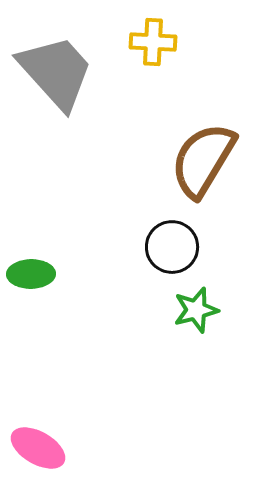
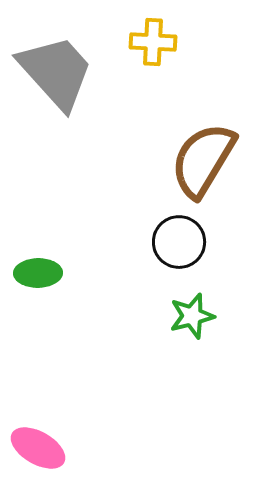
black circle: moved 7 px right, 5 px up
green ellipse: moved 7 px right, 1 px up
green star: moved 4 px left, 6 px down
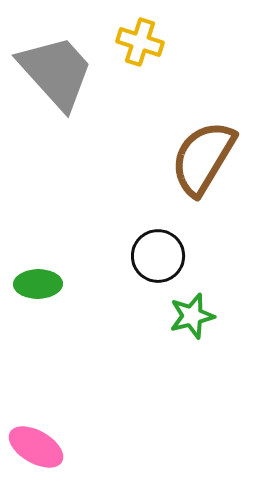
yellow cross: moved 13 px left; rotated 15 degrees clockwise
brown semicircle: moved 2 px up
black circle: moved 21 px left, 14 px down
green ellipse: moved 11 px down
pink ellipse: moved 2 px left, 1 px up
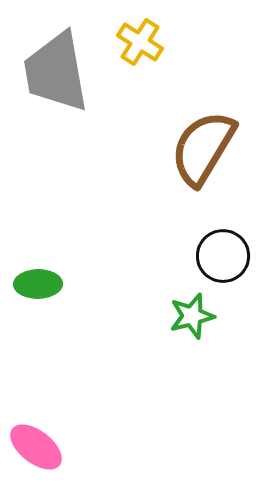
yellow cross: rotated 15 degrees clockwise
gray trapezoid: rotated 148 degrees counterclockwise
brown semicircle: moved 10 px up
black circle: moved 65 px right
pink ellipse: rotated 8 degrees clockwise
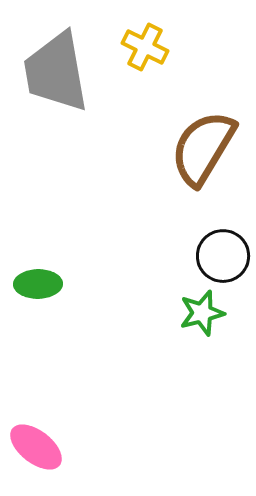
yellow cross: moved 5 px right, 5 px down; rotated 6 degrees counterclockwise
green star: moved 10 px right, 3 px up
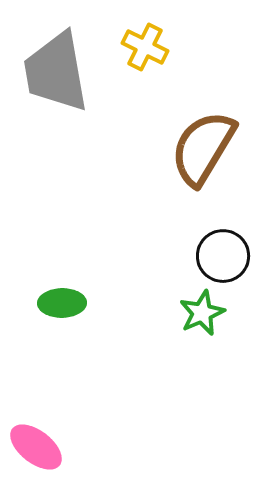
green ellipse: moved 24 px right, 19 px down
green star: rotated 9 degrees counterclockwise
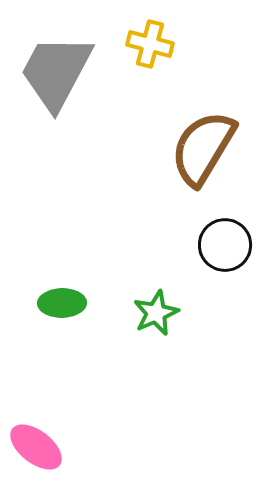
yellow cross: moved 5 px right, 3 px up; rotated 12 degrees counterclockwise
gray trapezoid: rotated 38 degrees clockwise
black circle: moved 2 px right, 11 px up
green star: moved 46 px left
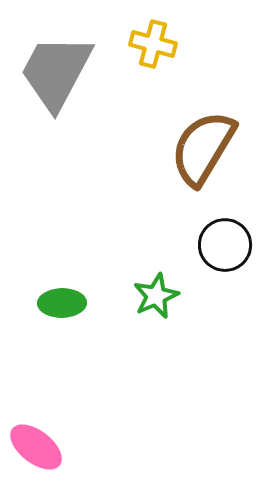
yellow cross: moved 3 px right
green star: moved 17 px up
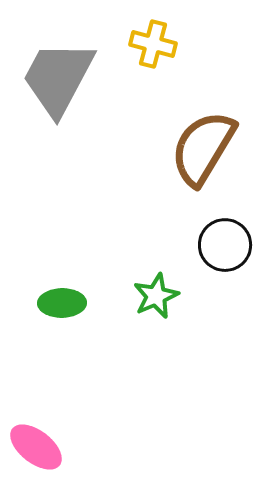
gray trapezoid: moved 2 px right, 6 px down
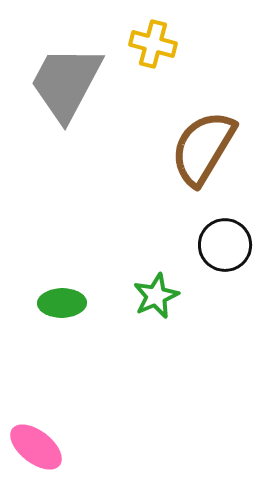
gray trapezoid: moved 8 px right, 5 px down
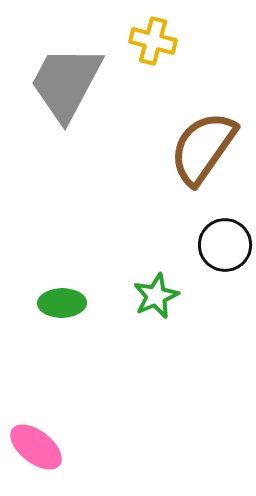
yellow cross: moved 3 px up
brown semicircle: rotated 4 degrees clockwise
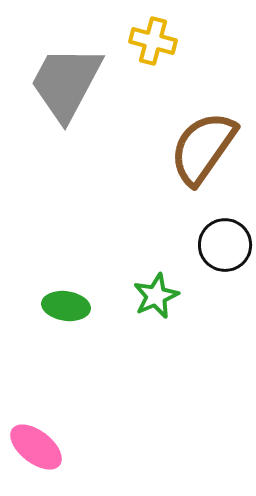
green ellipse: moved 4 px right, 3 px down; rotated 9 degrees clockwise
